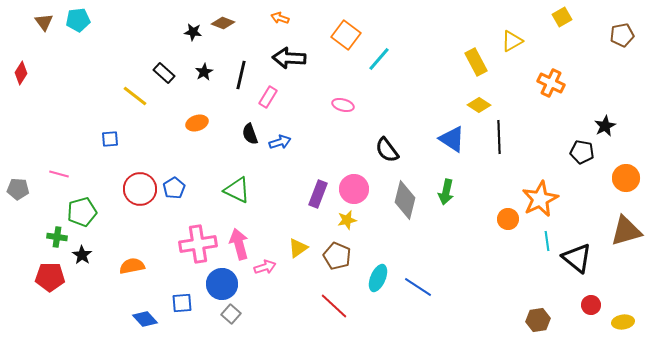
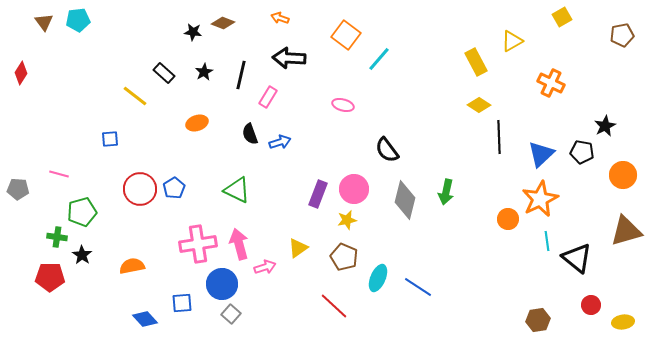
blue triangle at (452, 139): moved 89 px right, 15 px down; rotated 44 degrees clockwise
orange circle at (626, 178): moved 3 px left, 3 px up
brown pentagon at (337, 256): moved 7 px right, 1 px down
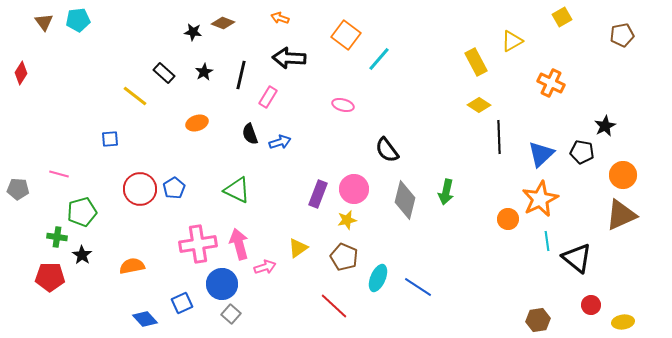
brown triangle at (626, 231): moved 5 px left, 16 px up; rotated 8 degrees counterclockwise
blue square at (182, 303): rotated 20 degrees counterclockwise
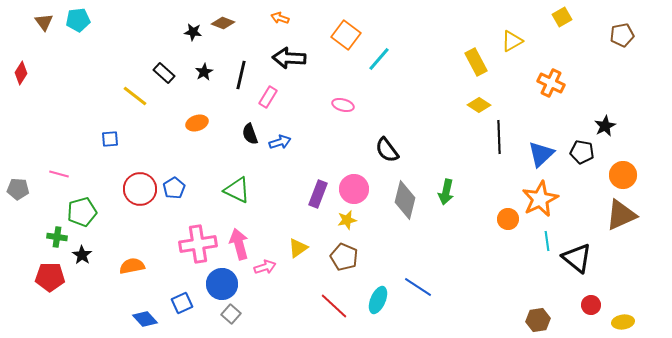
cyan ellipse at (378, 278): moved 22 px down
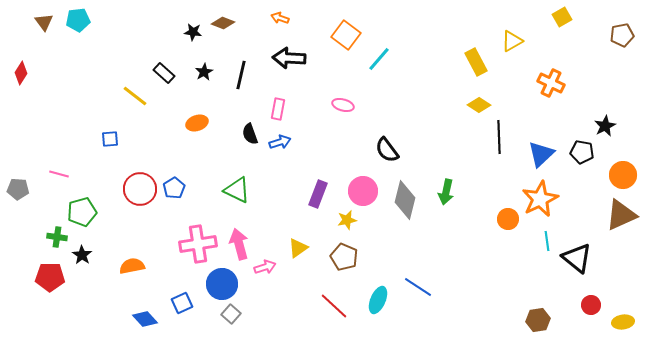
pink rectangle at (268, 97): moved 10 px right, 12 px down; rotated 20 degrees counterclockwise
pink circle at (354, 189): moved 9 px right, 2 px down
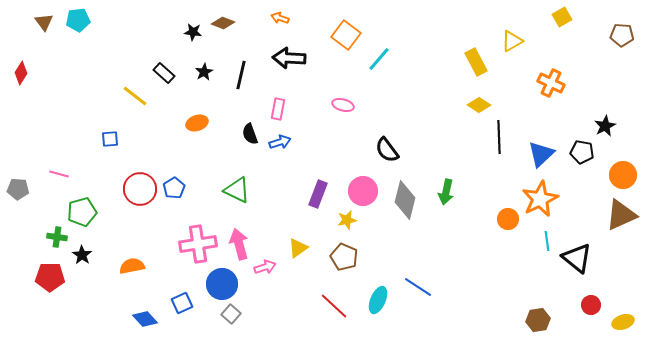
brown pentagon at (622, 35): rotated 15 degrees clockwise
yellow ellipse at (623, 322): rotated 10 degrees counterclockwise
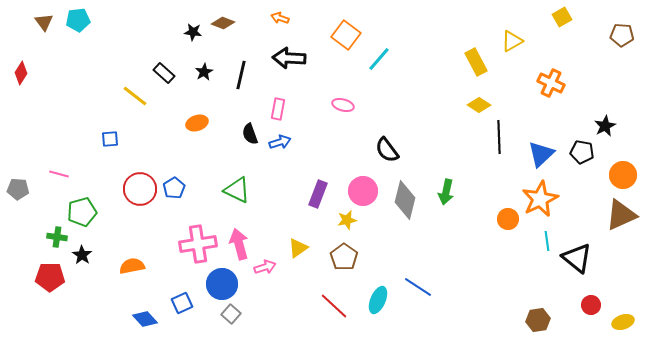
brown pentagon at (344, 257): rotated 12 degrees clockwise
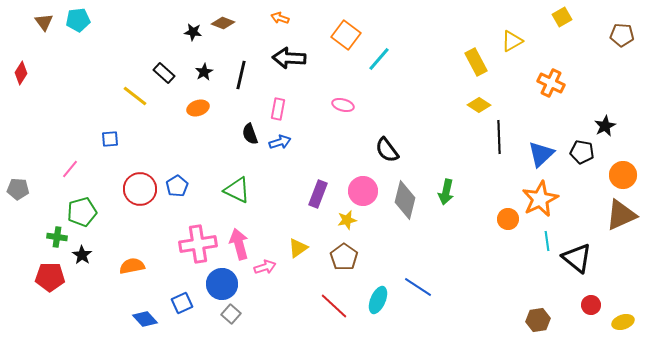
orange ellipse at (197, 123): moved 1 px right, 15 px up
pink line at (59, 174): moved 11 px right, 5 px up; rotated 66 degrees counterclockwise
blue pentagon at (174, 188): moved 3 px right, 2 px up
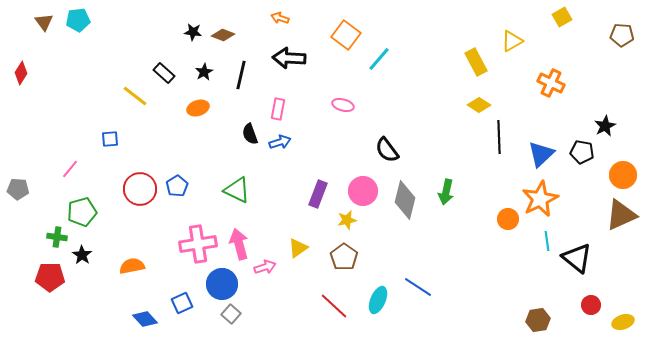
brown diamond at (223, 23): moved 12 px down
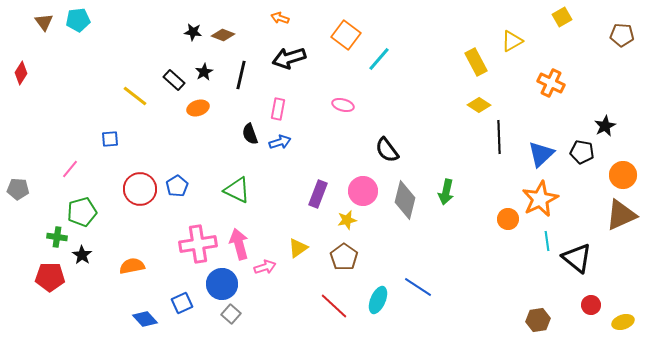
black arrow at (289, 58): rotated 20 degrees counterclockwise
black rectangle at (164, 73): moved 10 px right, 7 px down
